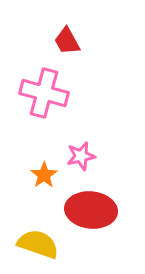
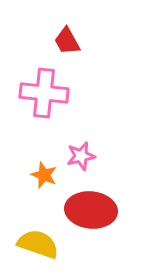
pink cross: rotated 9 degrees counterclockwise
orange star: rotated 16 degrees counterclockwise
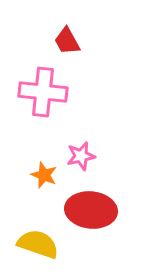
pink cross: moved 1 px left, 1 px up
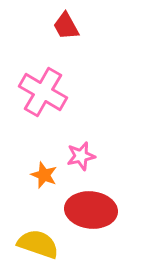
red trapezoid: moved 1 px left, 15 px up
pink cross: rotated 24 degrees clockwise
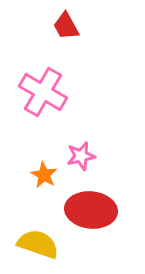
orange star: rotated 8 degrees clockwise
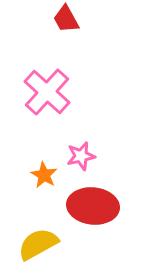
red trapezoid: moved 7 px up
pink cross: moved 4 px right; rotated 12 degrees clockwise
red ellipse: moved 2 px right, 4 px up
yellow semicircle: rotated 48 degrees counterclockwise
